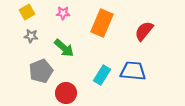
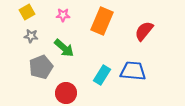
pink star: moved 2 px down
orange rectangle: moved 2 px up
gray pentagon: moved 4 px up
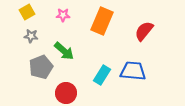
green arrow: moved 3 px down
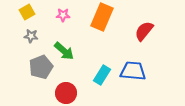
orange rectangle: moved 4 px up
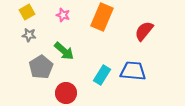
pink star: rotated 16 degrees clockwise
gray star: moved 2 px left, 1 px up
gray pentagon: rotated 10 degrees counterclockwise
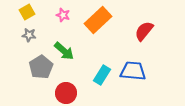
orange rectangle: moved 4 px left, 3 px down; rotated 24 degrees clockwise
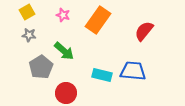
orange rectangle: rotated 12 degrees counterclockwise
cyan rectangle: rotated 72 degrees clockwise
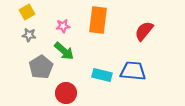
pink star: moved 11 px down; rotated 24 degrees counterclockwise
orange rectangle: rotated 28 degrees counterclockwise
